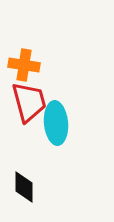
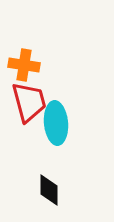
black diamond: moved 25 px right, 3 px down
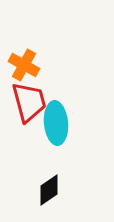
orange cross: rotated 20 degrees clockwise
black diamond: rotated 56 degrees clockwise
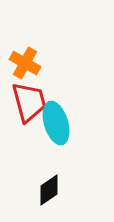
orange cross: moved 1 px right, 2 px up
cyan ellipse: rotated 12 degrees counterclockwise
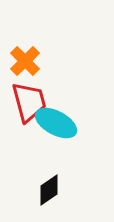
orange cross: moved 2 px up; rotated 16 degrees clockwise
cyan ellipse: rotated 45 degrees counterclockwise
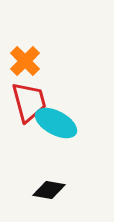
black diamond: rotated 44 degrees clockwise
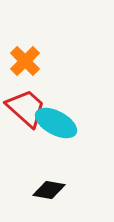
red trapezoid: moved 3 px left, 6 px down; rotated 33 degrees counterclockwise
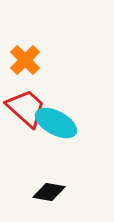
orange cross: moved 1 px up
black diamond: moved 2 px down
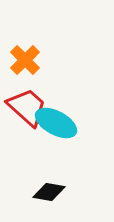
red trapezoid: moved 1 px right, 1 px up
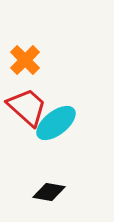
cyan ellipse: rotated 66 degrees counterclockwise
